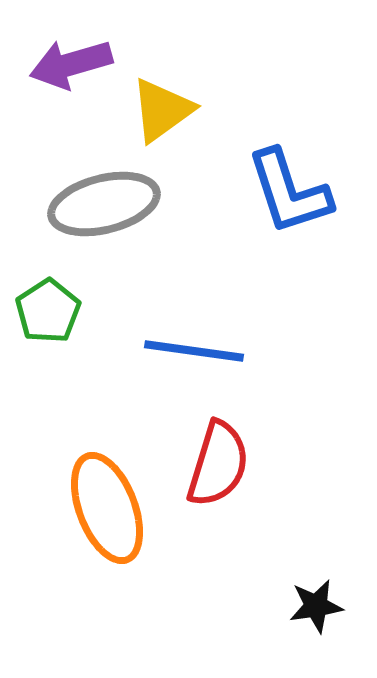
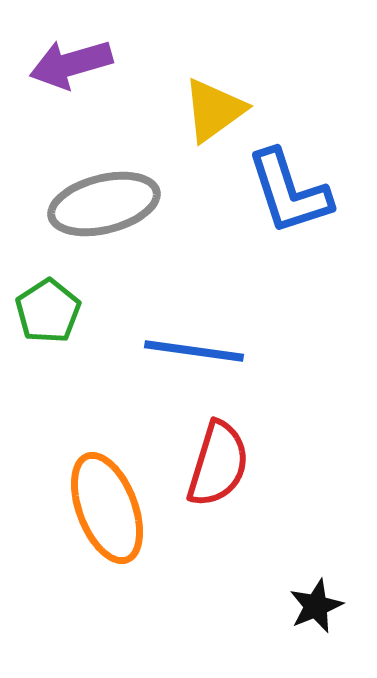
yellow triangle: moved 52 px right
black star: rotated 14 degrees counterclockwise
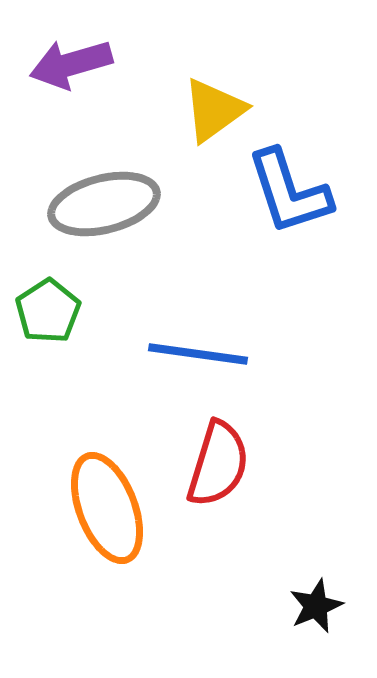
blue line: moved 4 px right, 3 px down
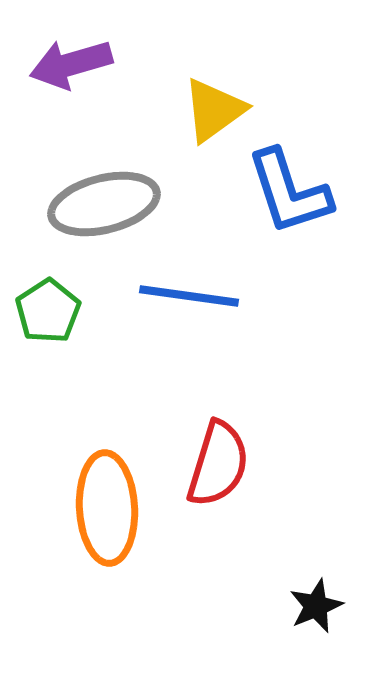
blue line: moved 9 px left, 58 px up
orange ellipse: rotated 18 degrees clockwise
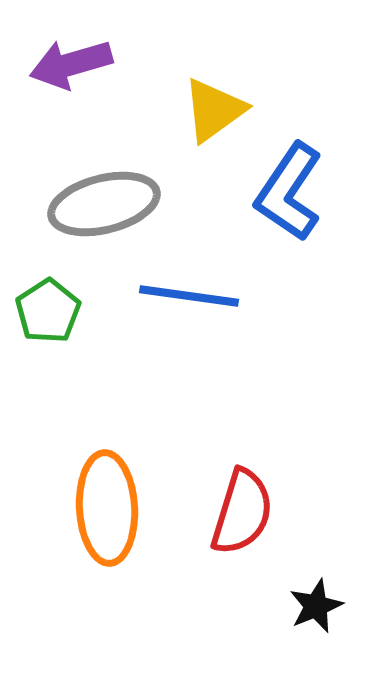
blue L-shape: rotated 52 degrees clockwise
red semicircle: moved 24 px right, 48 px down
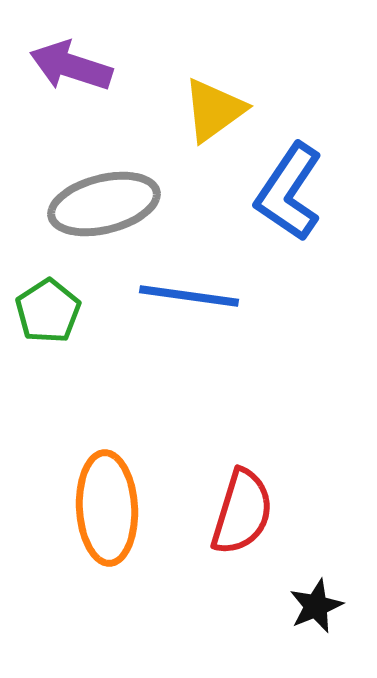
purple arrow: moved 2 px down; rotated 34 degrees clockwise
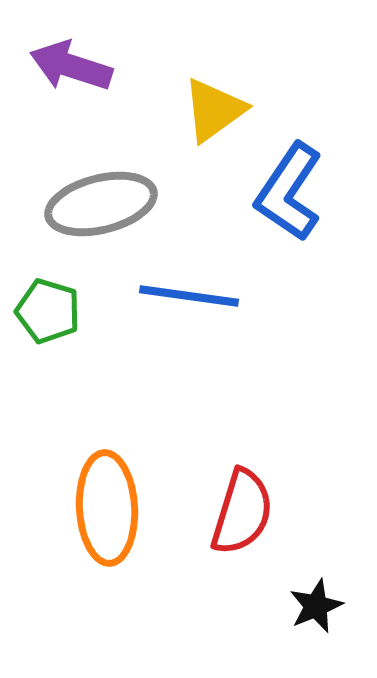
gray ellipse: moved 3 px left
green pentagon: rotated 22 degrees counterclockwise
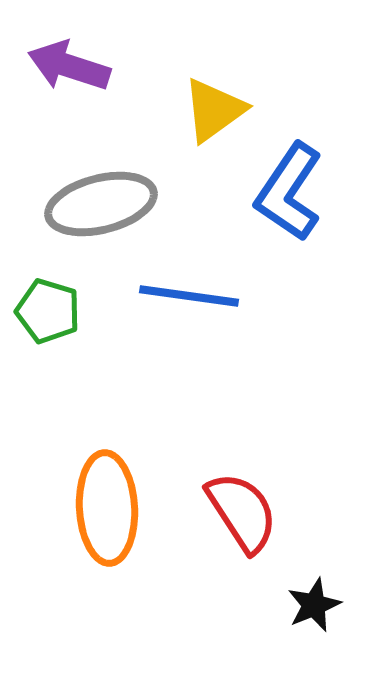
purple arrow: moved 2 px left
red semicircle: rotated 50 degrees counterclockwise
black star: moved 2 px left, 1 px up
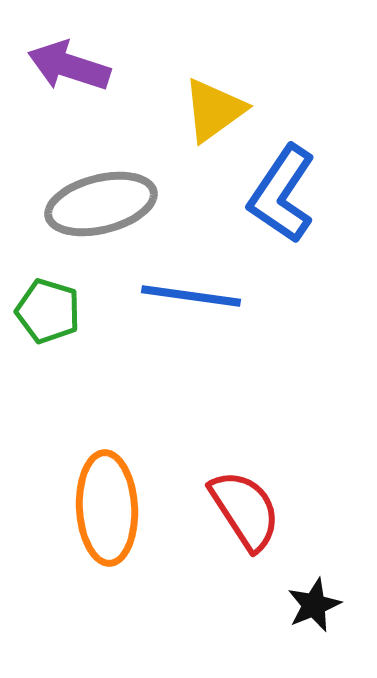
blue L-shape: moved 7 px left, 2 px down
blue line: moved 2 px right
red semicircle: moved 3 px right, 2 px up
